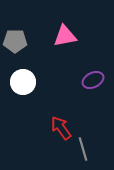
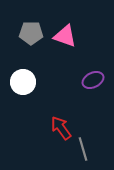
pink triangle: rotated 30 degrees clockwise
gray pentagon: moved 16 px right, 8 px up
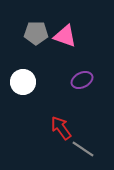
gray pentagon: moved 5 px right
purple ellipse: moved 11 px left
gray line: rotated 40 degrees counterclockwise
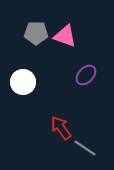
purple ellipse: moved 4 px right, 5 px up; rotated 20 degrees counterclockwise
gray line: moved 2 px right, 1 px up
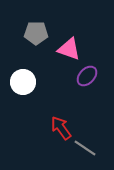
pink triangle: moved 4 px right, 13 px down
purple ellipse: moved 1 px right, 1 px down
